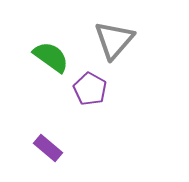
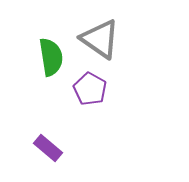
gray triangle: moved 14 px left, 1 px up; rotated 36 degrees counterclockwise
green semicircle: rotated 45 degrees clockwise
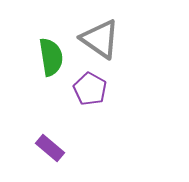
purple rectangle: moved 2 px right
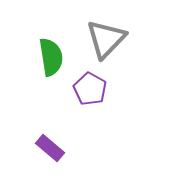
gray triangle: moved 6 px right; rotated 39 degrees clockwise
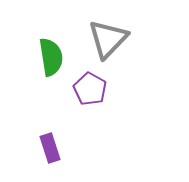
gray triangle: moved 2 px right
purple rectangle: rotated 32 degrees clockwise
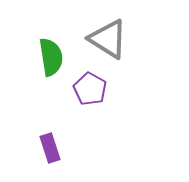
gray triangle: rotated 42 degrees counterclockwise
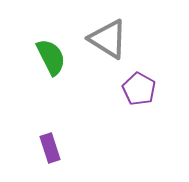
green semicircle: rotated 18 degrees counterclockwise
purple pentagon: moved 49 px right
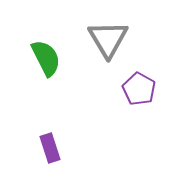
gray triangle: rotated 27 degrees clockwise
green semicircle: moved 5 px left, 1 px down
